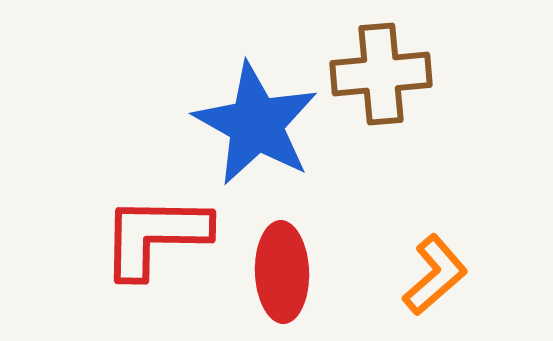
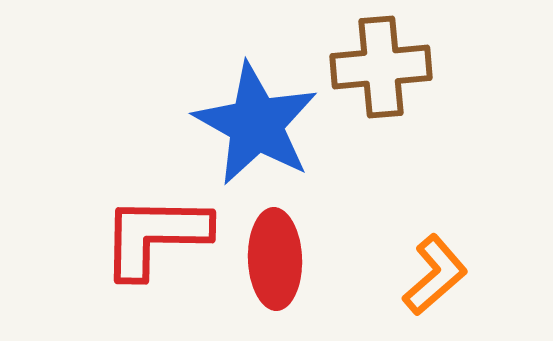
brown cross: moved 7 px up
red ellipse: moved 7 px left, 13 px up
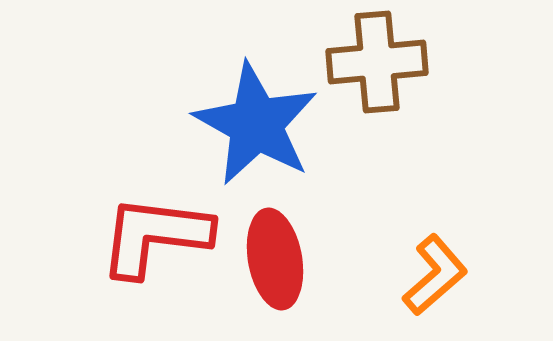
brown cross: moved 4 px left, 5 px up
red L-shape: rotated 6 degrees clockwise
red ellipse: rotated 8 degrees counterclockwise
